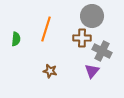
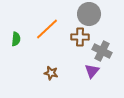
gray circle: moved 3 px left, 2 px up
orange line: moved 1 px right; rotated 30 degrees clockwise
brown cross: moved 2 px left, 1 px up
brown star: moved 1 px right, 2 px down
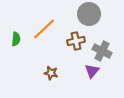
orange line: moved 3 px left
brown cross: moved 4 px left, 4 px down; rotated 12 degrees counterclockwise
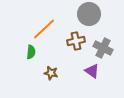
green semicircle: moved 15 px right, 13 px down
gray cross: moved 1 px right, 3 px up
purple triangle: rotated 35 degrees counterclockwise
